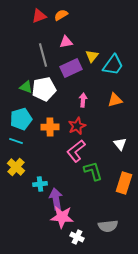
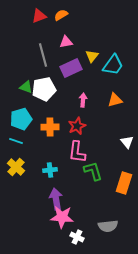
white triangle: moved 7 px right, 2 px up
pink L-shape: moved 1 px right, 1 px down; rotated 45 degrees counterclockwise
cyan cross: moved 10 px right, 14 px up
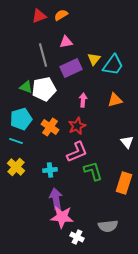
yellow triangle: moved 2 px right, 3 px down
orange cross: rotated 36 degrees clockwise
pink L-shape: rotated 120 degrees counterclockwise
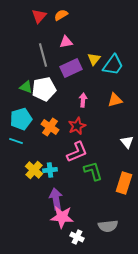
red triangle: rotated 28 degrees counterclockwise
yellow cross: moved 18 px right, 3 px down
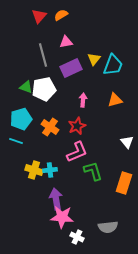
cyan trapezoid: rotated 15 degrees counterclockwise
yellow cross: rotated 24 degrees counterclockwise
gray semicircle: moved 1 px down
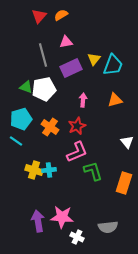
cyan line: rotated 16 degrees clockwise
cyan cross: moved 1 px left
purple arrow: moved 18 px left, 22 px down
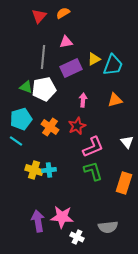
orange semicircle: moved 2 px right, 2 px up
gray line: moved 2 px down; rotated 20 degrees clockwise
yellow triangle: rotated 24 degrees clockwise
pink L-shape: moved 16 px right, 5 px up
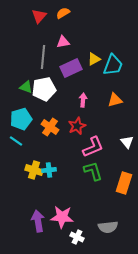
pink triangle: moved 3 px left
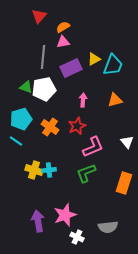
orange semicircle: moved 14 px down
green L-shape: moved 7 px left, 2 px down; rotated 95 degrees counterclockwise
pink star: moved 3 px right, 2 px up; rotated 25 degrees counterclockwise
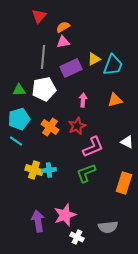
green triangle: moved 7 px left, 3 px down; rotated 24 degrees counterclockwise
cyan pentagon: moved 2 px left
white triangle: rotated 24 degrees counterclockwise
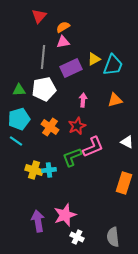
green L-shape: moved 14 px left, 16 px up
gray semicircle: moved 5 px right, 10 px down; rotated 90 degrees clockwise
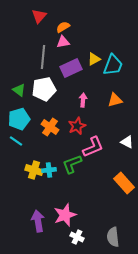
green triangle: rotated 40 degrees clockwise
green L-shape: moved 7 px down
orange rectangle: rotated 60 degrees counterclockwise
